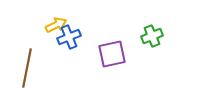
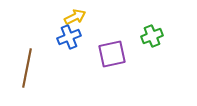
yellow arrow: moved 19 px right, 8 px up
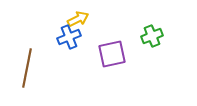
yellow arrow: moved 3 px right, 2 px down
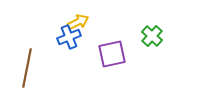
yellow arrow: moved 3 px down
green cross: rotated 25 degrees counterclockwise
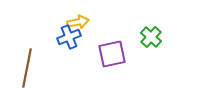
yellow arrow: rotated 15 degrees clockwise
green cross: moved 1 px left, 1 px down
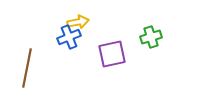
green cross: rotated 30 degrees clockwise
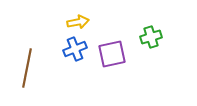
blue cross: moved 6 px right, 12 px down
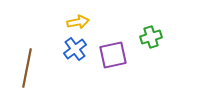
blue cross: rotated 15 degrees counterclockwise
purple square: moved 1 px right, 1 px down
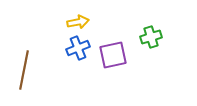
blue cross: moved 3 px right, 1 px up; rotated 15 degrees clockwise
brown line: moved 3 px left, 2 px down
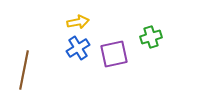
blue cross: rotated 10 degrees counterclockwise
purple square: moved 1 px right, 1 px up
